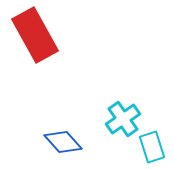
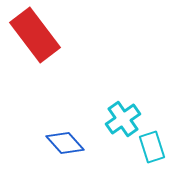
red rectangle: rotated 8 degrees counterclockwise
blue diamond: moved 2 px right, 1 px down
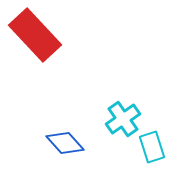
red rectangle: rotated 6 degrees counterclockwise
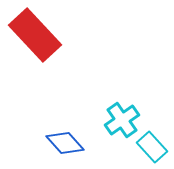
cyan cross: moved 1 px left, 1 px down
cyan rectangle: rotated 24 degrees counterclockwise
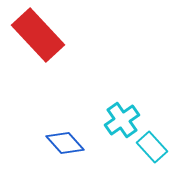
red rectangle: moved 3 px right
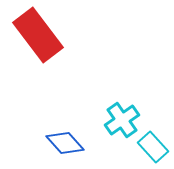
red rectangle: rotated 6 degrees clockwise
cyan rectangle: moved 1 px right
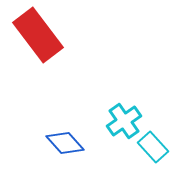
cyan cross: moved 2 px right, 1 px down
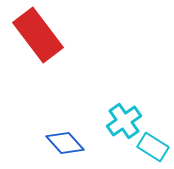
cyan rectangle: rotated 16 degrees counterclockwise
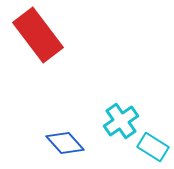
cyan cross: moved 3 px left
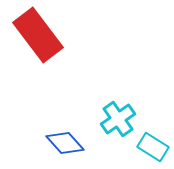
cyan cross: moved 3 px left, 2 px up
